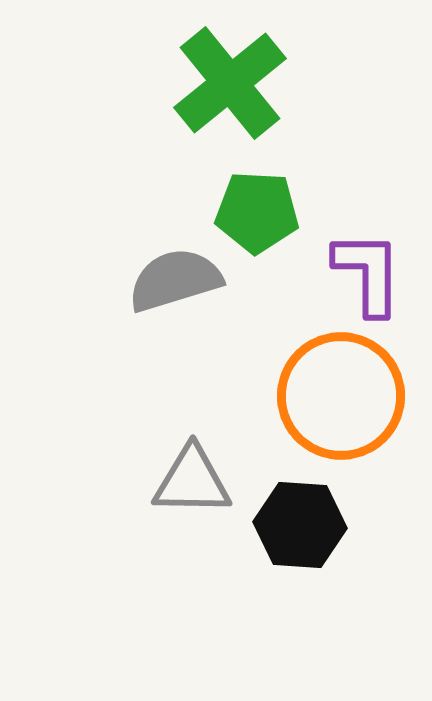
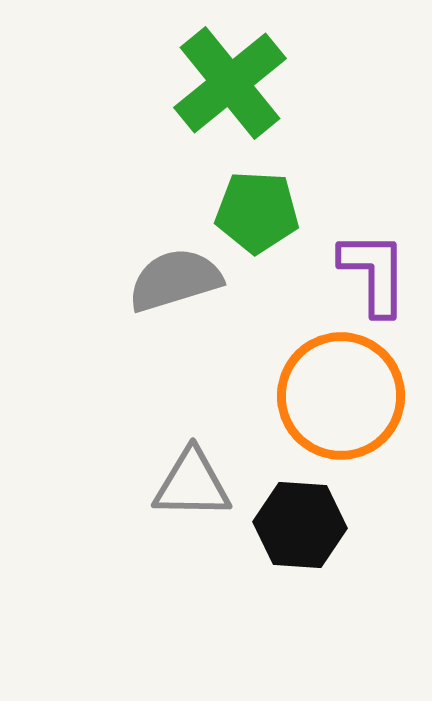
purple L-shape: moved 6 px right
gray triangle: moved 3 px down
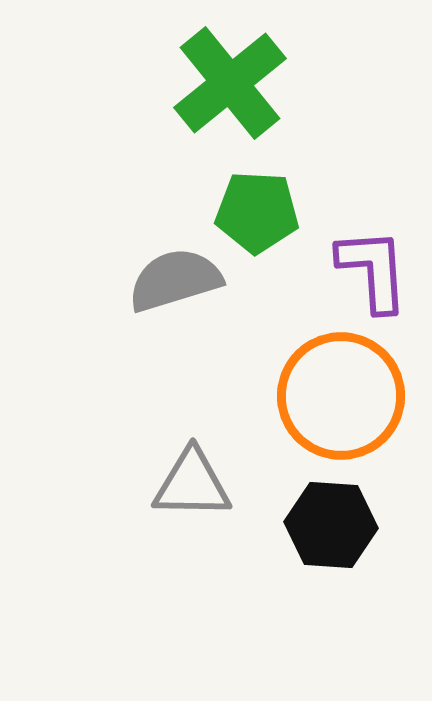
purple L-shape: moved 1 px left, 3 px up; rotated 4 degrees counterclockwise
black hexagon: moved 31 px right
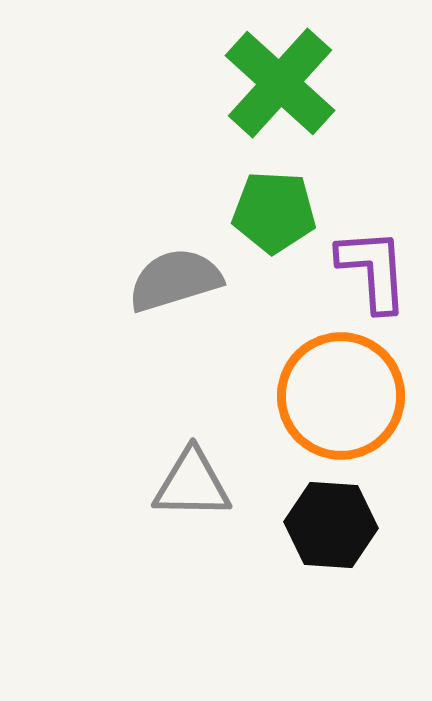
green cross: moved 50 px right; rotated 9 degrees counterclockwise
green pentagon: moved 17 px right
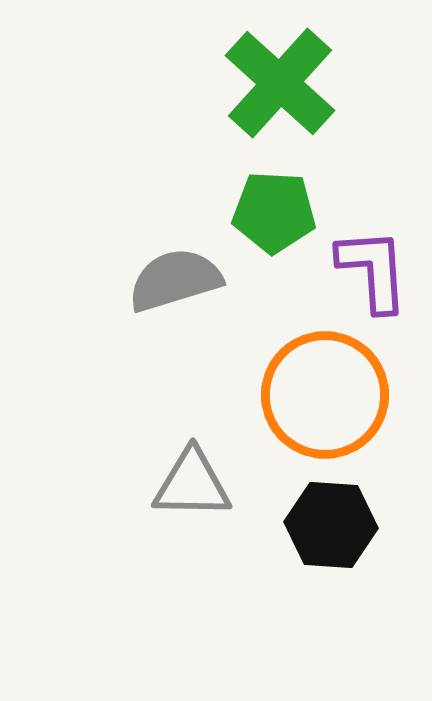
orange circle: moved 16 px left, 1 px up
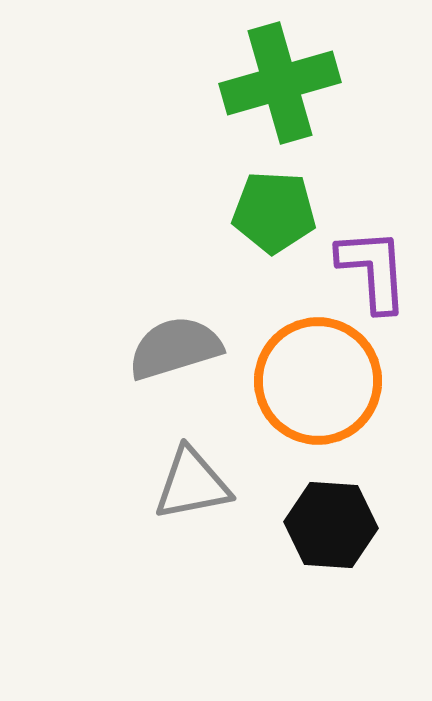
green cross: rotated 32 degrees clockwise
gray semicircle: moved 68 px down
orange circle: moved 7 px left, 14 px up
gray triangle: rotated 12 degrees counterclockwise
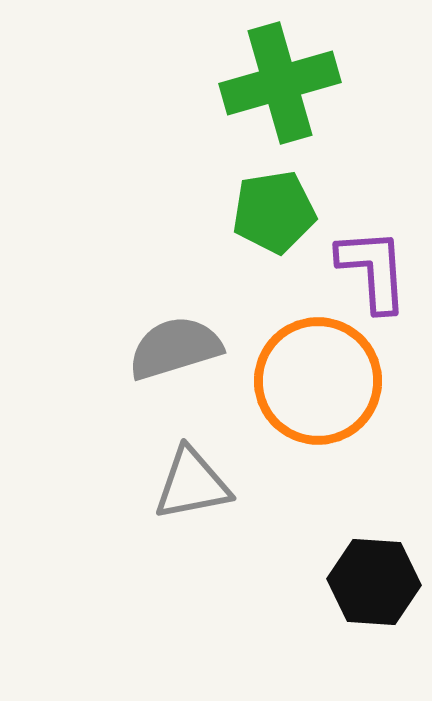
green pentagon: rotated 12 degrees counterclockwise
black hexagon: moved 43 px right, 57 px down
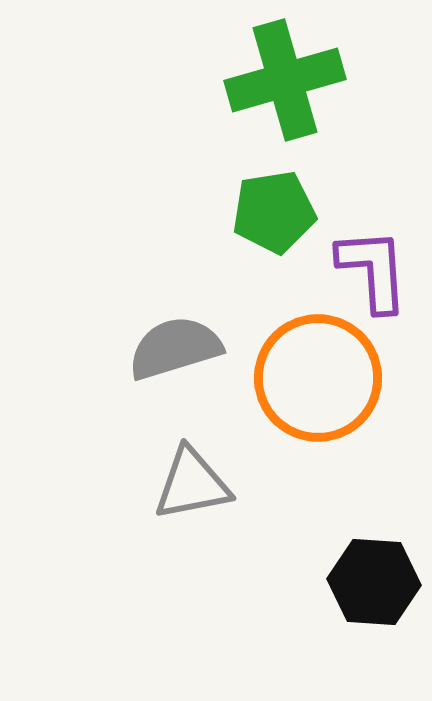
green cross: moved 5 px right, 3 px up
orange circle: moved 3 px up
